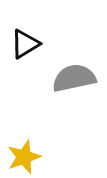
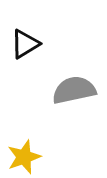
gray semicircle: moved 12 px down
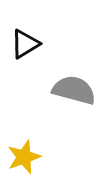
gray semicircle: rotated 27 degrees clockwise
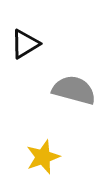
yellow star: moved 19 px right
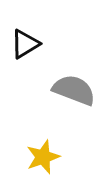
gray semicircle: rotated 6 degrees clockwise
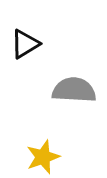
gray semicircle: rotated 18 degrees counterclockwise
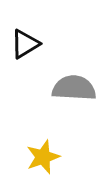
gray semicircle: moved 2 px up
